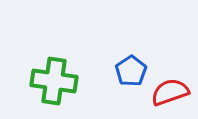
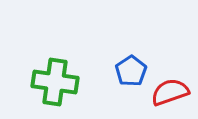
green cross: moved 1 px right, 1 px down
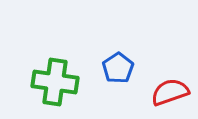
blue pentagon: moved 13 px left, 3 px up
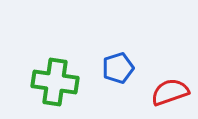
blue pentagon: rotated 16 degrees clockwise
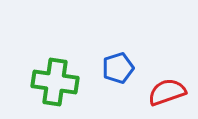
red semicircle: moved 3 px left
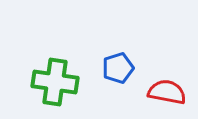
red semicircle: rotated 30 degrees clockwise
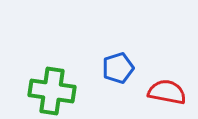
green cross: moved 3 px left, 9 px down
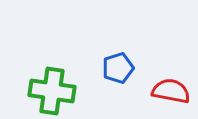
red semicircle: moved 4 px right, 1 px up
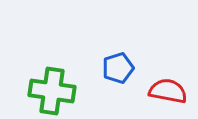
red semicircle: moved 3 px left
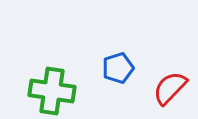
red semicircle: moved 2 px right, 3 px up; rotated 57 degrees counterclockwise
